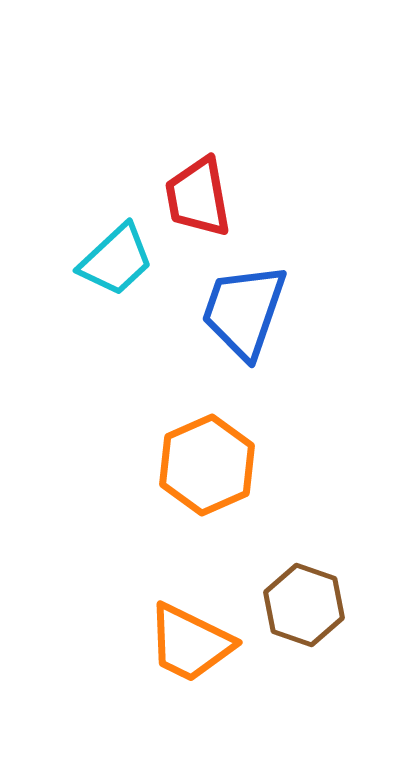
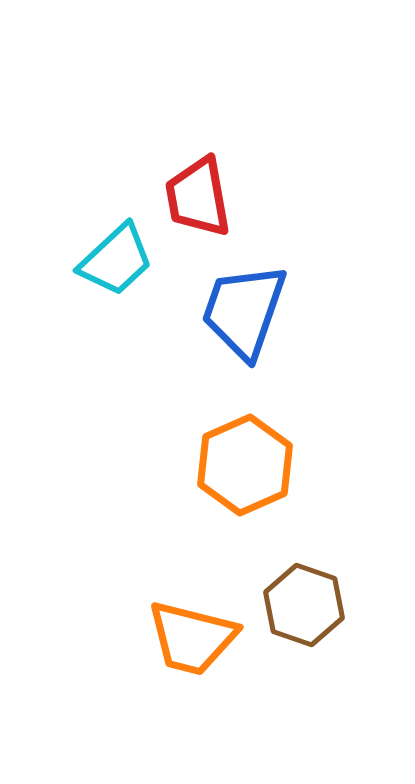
orange hexagon: moved 38 px right
orange trapezoid: moved 2 px right, 5 px up; rotated 12 degrees counterclockwise
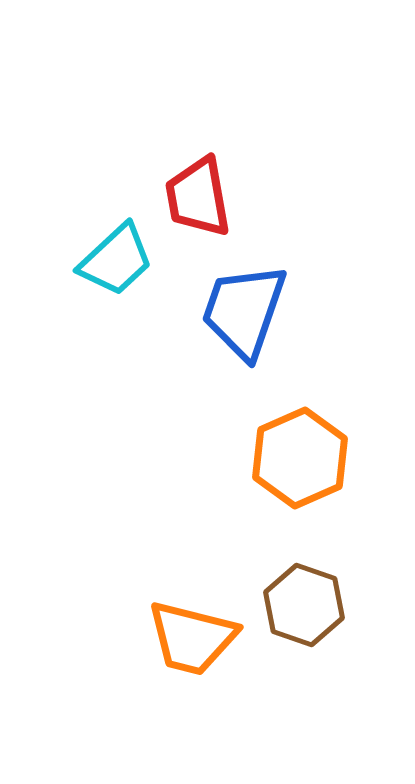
orange hexagon: moved 55 px right, 7 px up
